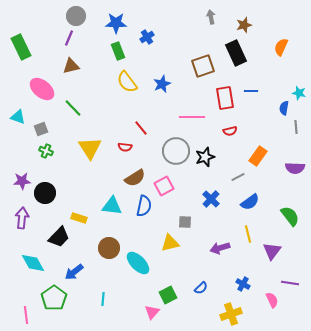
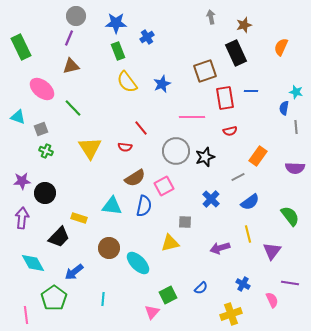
brown square at (203, 66): moved 2 px right, 5 px down
cyan star at (299, 93): moved 3 px left, 1 px up
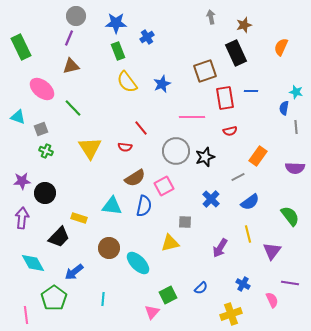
purple arrow at (220, 248): rotated 42 degrees counterclockwise
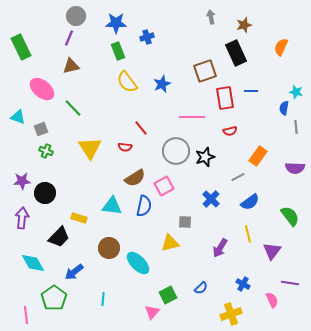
blue cross at (147, 37): rotated 16 degrees clockwise
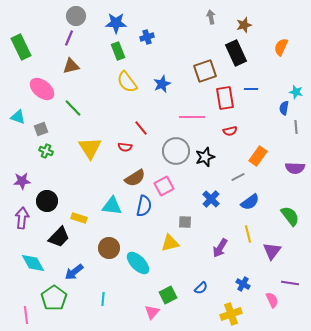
blue line at (251, 91): moved 2 px up
black circle at (45, 193): moved 2 px right, 8 px down
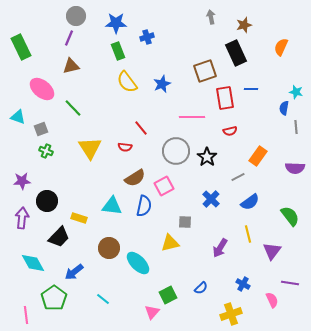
black star at (205, 157): moved 2 px right; rotated 18 degrees counterclockwise
cyan line at (103, 299): rotated 56 degrees counterclockwise
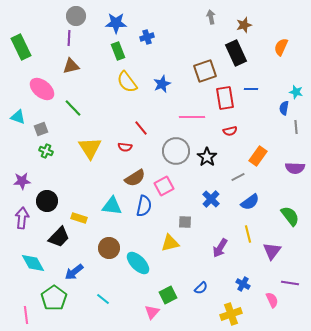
purple line at (69, 38): rotated 21 degrees counterclockwise
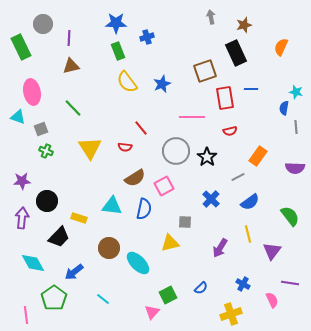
gray circle at (76, 16): moved 33 px left, 8 px down
pink ellipse at (42, 89): moved 10 px left, 3 px down; rotated 40 degrees clockwise
blue semicircle at (144, 206): moved 3 px down
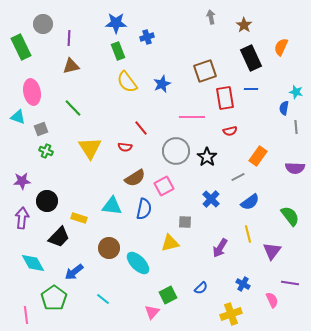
brown star at (244, 25): rotated 21 degrees counterclockwise
black rectangle at (236, 53): moved 15 px right, 5 px down
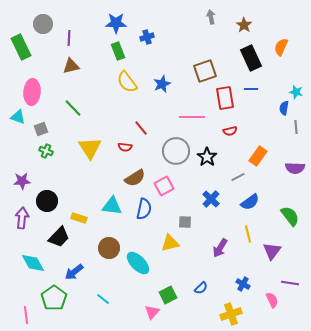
pink ellipse at (32, 92): rotated 15 degrees clockwise
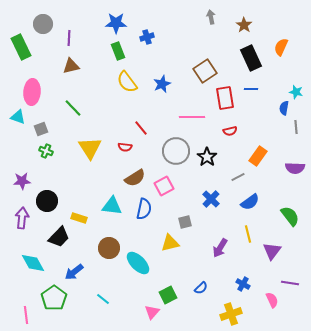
brown square at (205, 71): rotated 15 degrees counterclockwise
gray square at (185, 222): rotated 16 degrees counterclockwise
